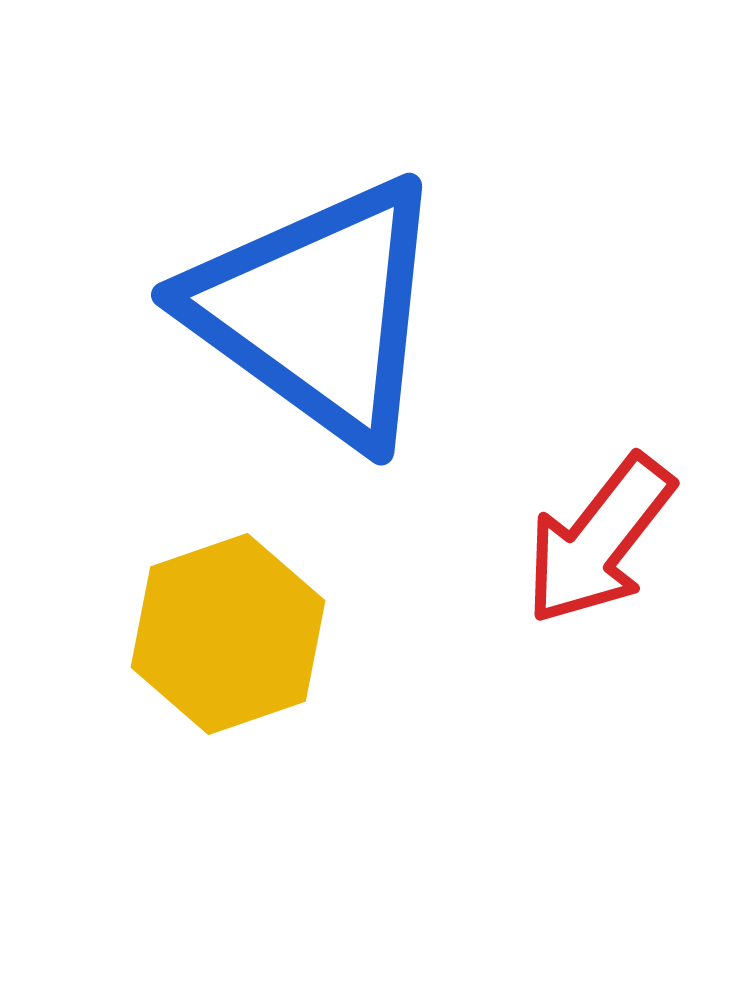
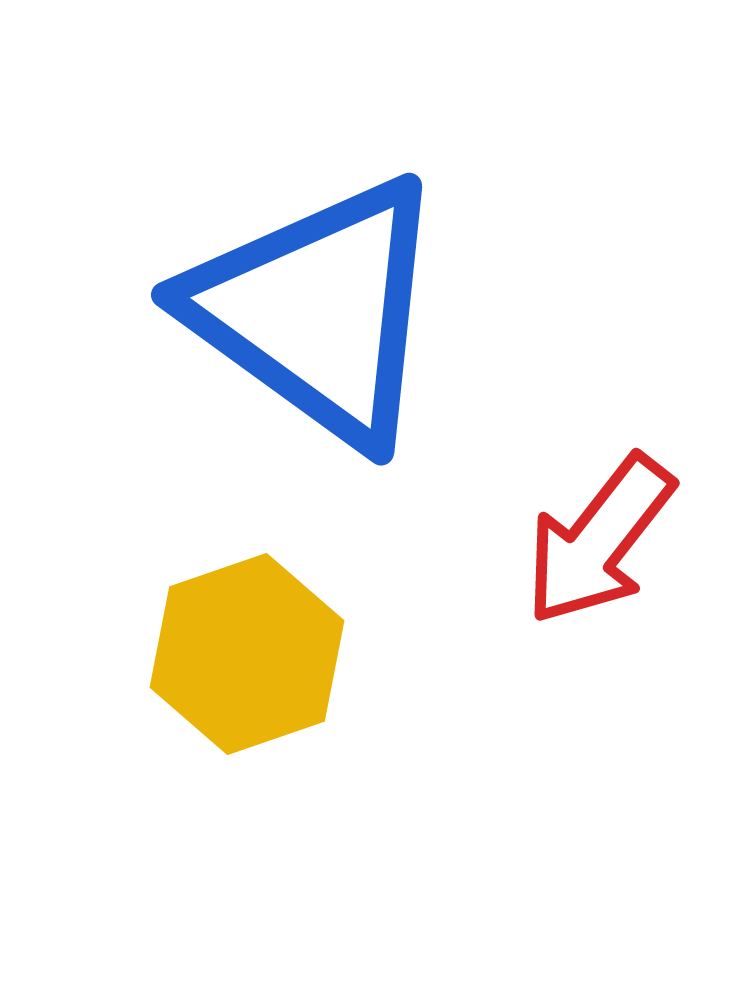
yellow hexagon: moved 19 px right, 20 px down
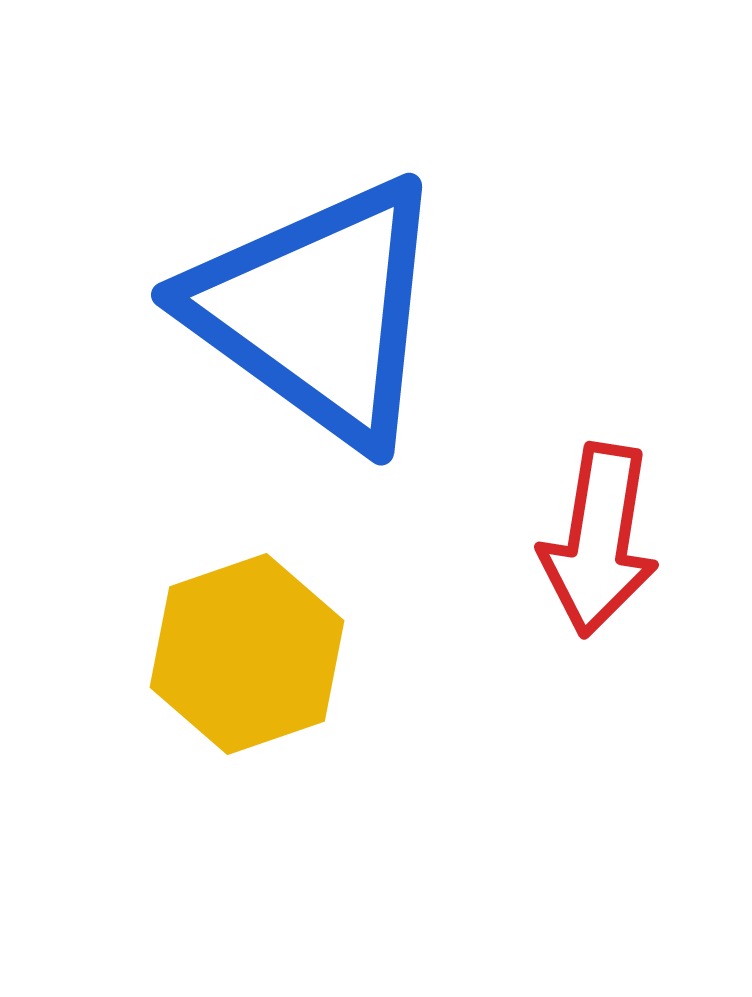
red arrow: rotated 29 degrees counterclockwise
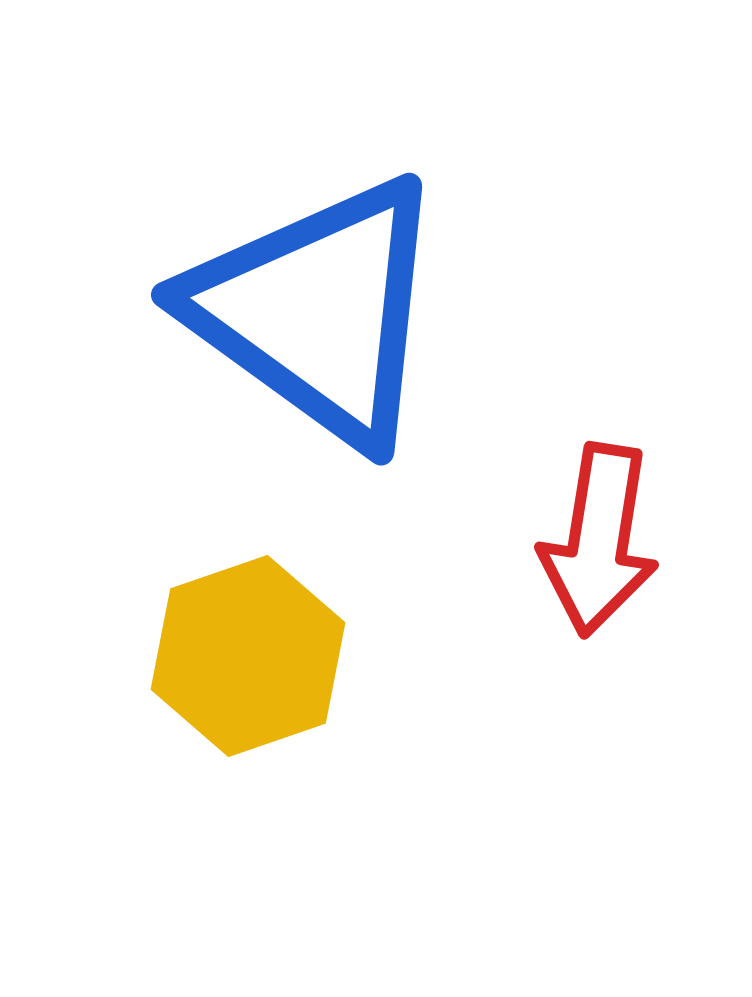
yellow hexagon: moved 1 px right, 2 px down
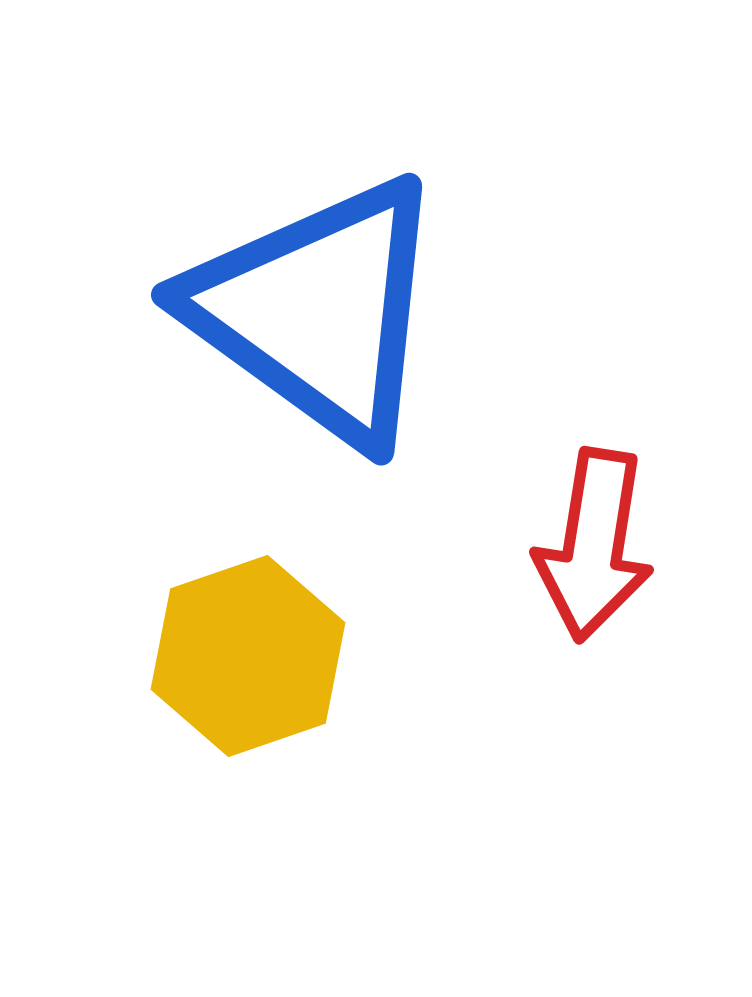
red arrow: moved 5 px left, 5 px down
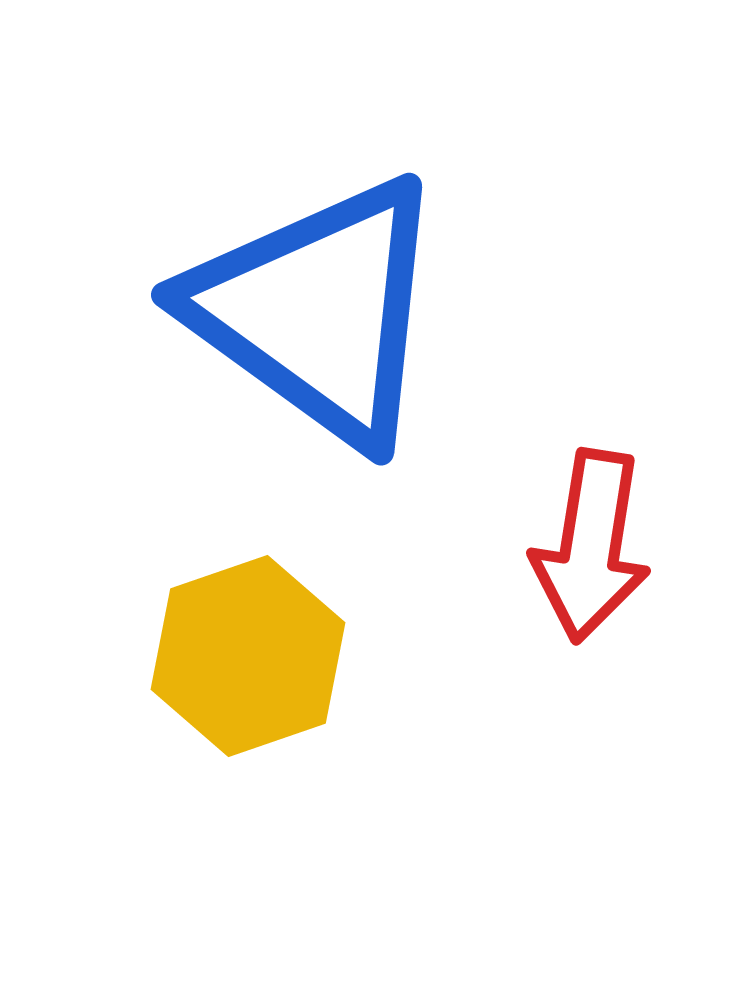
red arrow: moved 3 px left, 1 px down
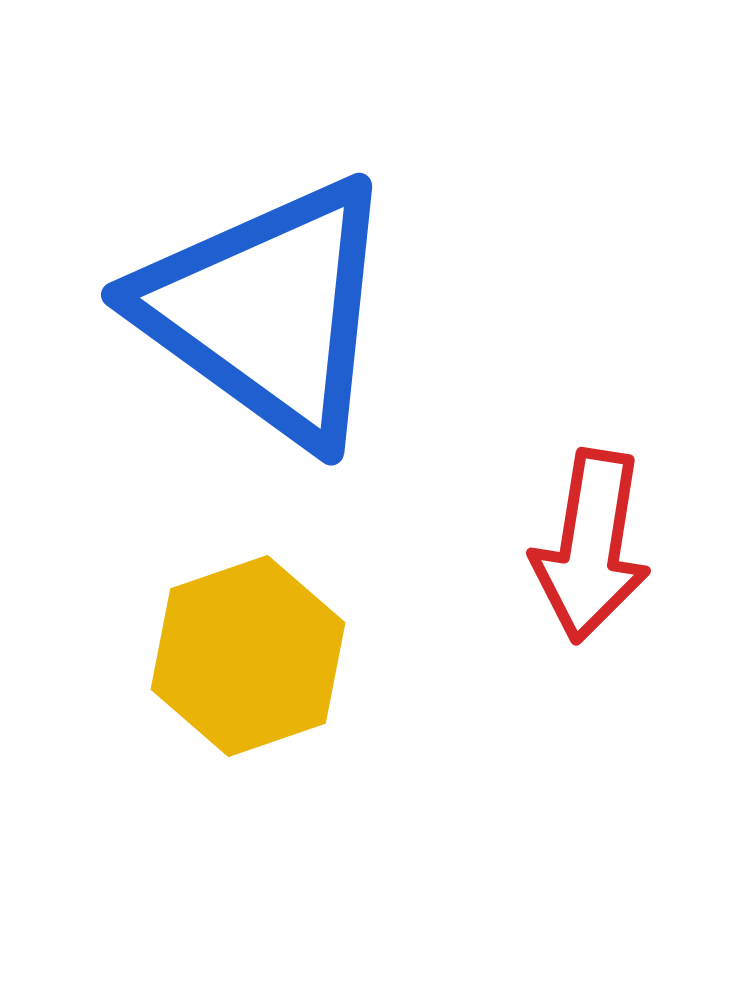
blue triangle: moved 50 px left
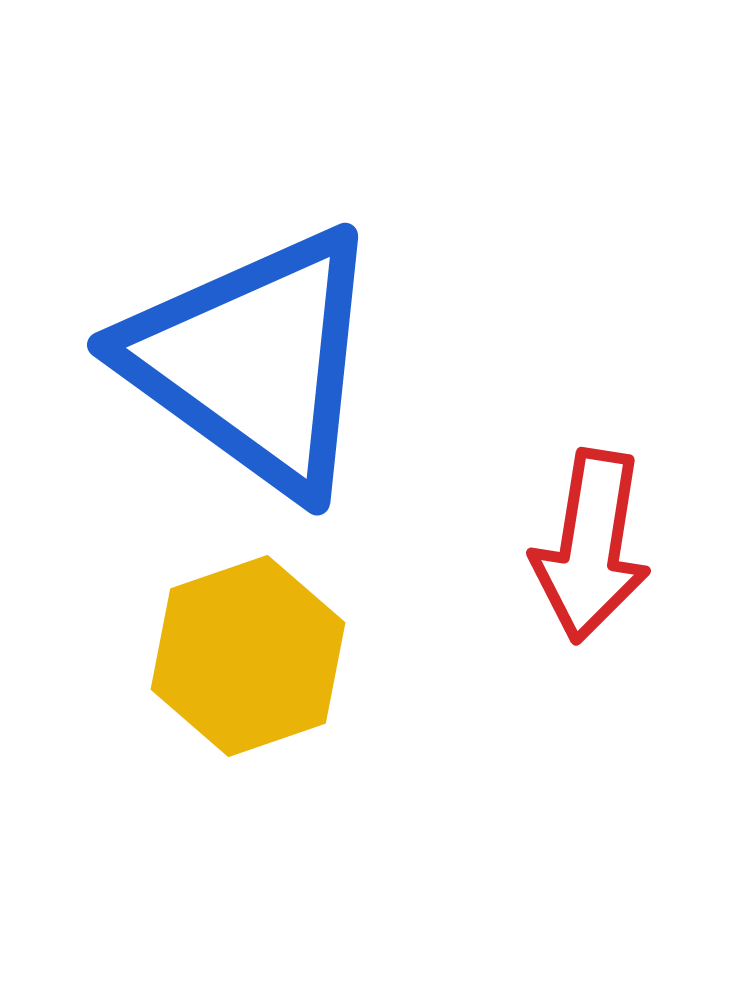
blue triangle: moved 14 px left, 50 px down
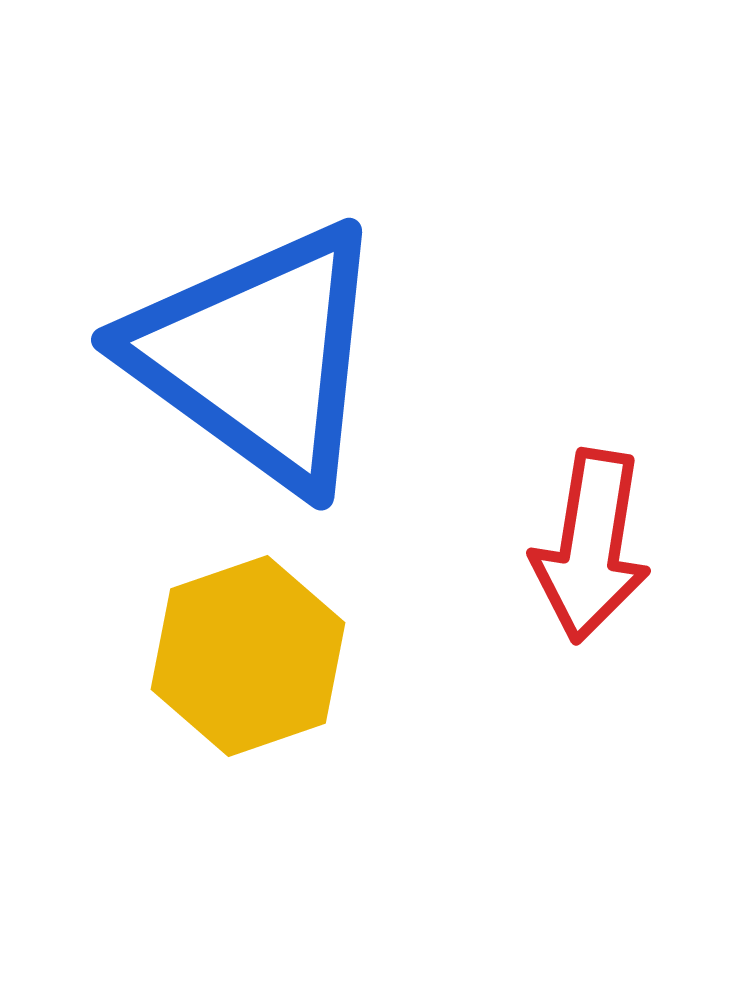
blue triangle: moved 4 px right, 5 px up
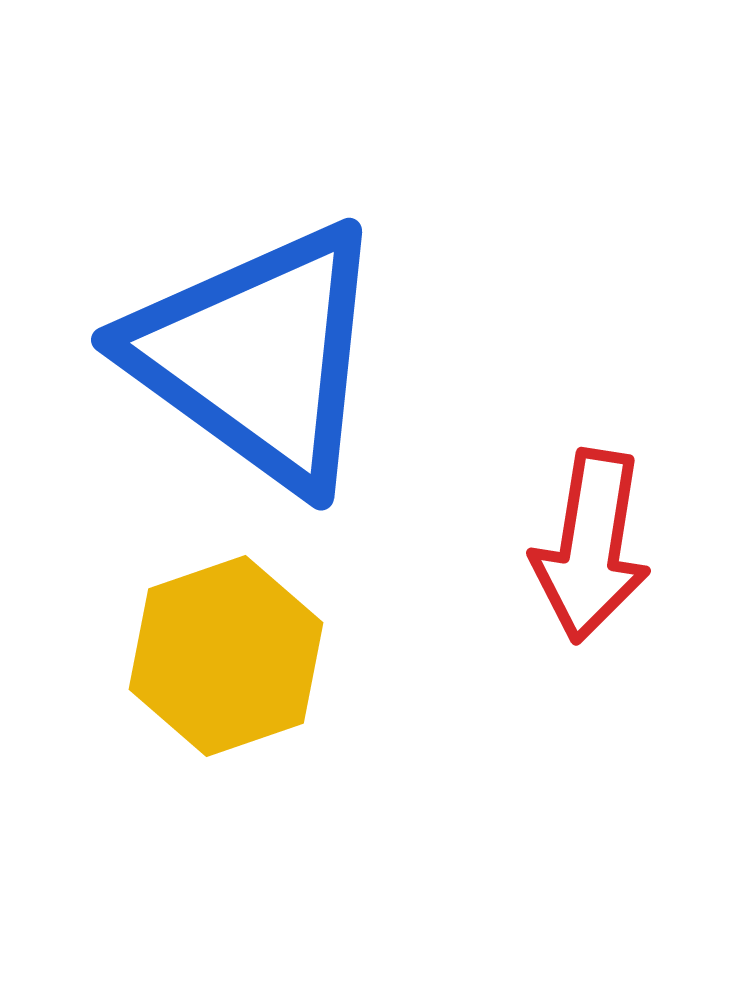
yellow hexagon: moved 22 px left
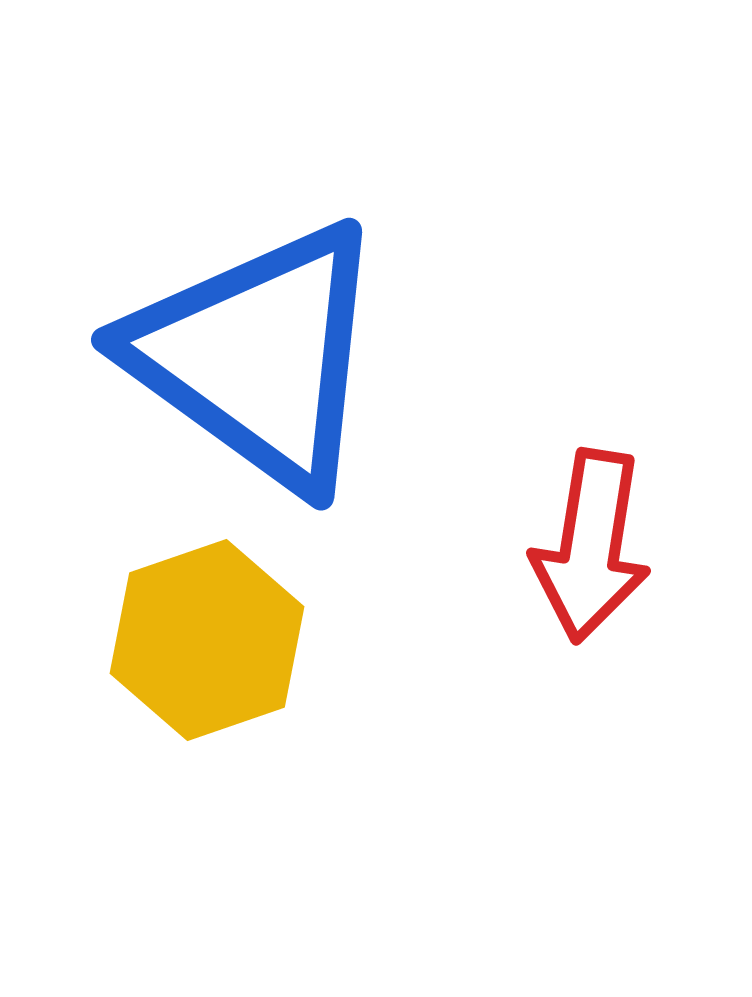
yellow hexagon: moved 19 px left, 16 px up
